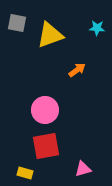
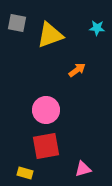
pink circle: moved 1 px right
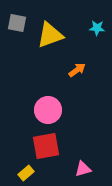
pink circle: moved 2 px right
yellow rectangle: moved 1 px right; rotated 56 degrees counterclockwise
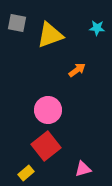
red square: rotated 28 degrees counterclockwise
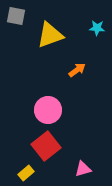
gray square: moved 1 px left, 7 px up
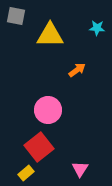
yellow triangle: rotated 20 degrees clockwise
red square: moved 7 px left, 1 px down
pink triangle: moved 3 px left; rotated 42 degrees counterclockwise
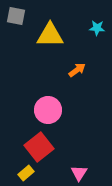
pink triangle: moved 1 px left, 4 px down
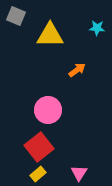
gray square: rotated 12 degrees clockwise
yellow rectangle: moved 12 px right, 1 px down
